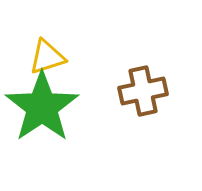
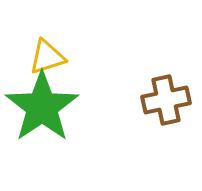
brown cross: moved 23 px right, 9 px down
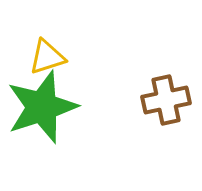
green star: rotated 16 degrees clockwise
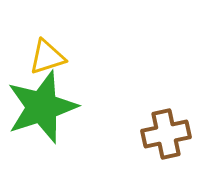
brown cross: moved 34 px down
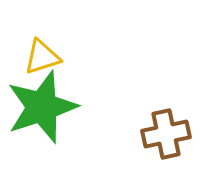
yellow triangle: moved 5 px left
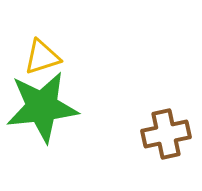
green star: rotated 12 degrees clockwise
